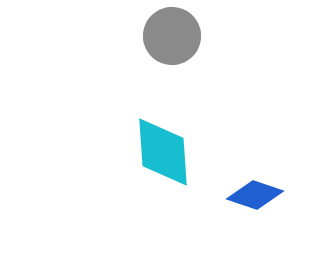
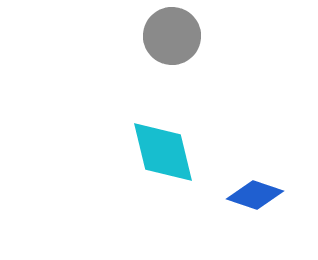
cyan diamond: rotated 10 degrees counterclockwise
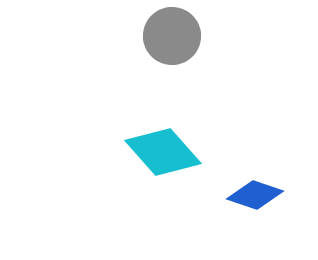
cyan diamond: rotated 28 degrees counterclockwise
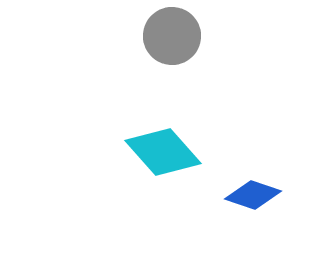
blue diamond: moved 2 px left
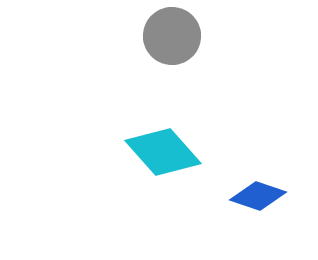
blue diamond: moved 5 px right, 1 px down
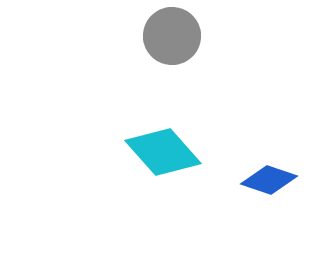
blue diamond: moved 11 px right, 16 px up
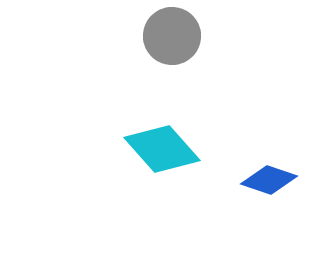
cyan diamond: moved 1 px left, 3 px up
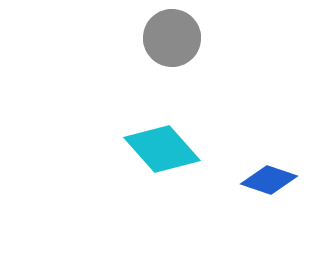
gray circle: moved 2 px down
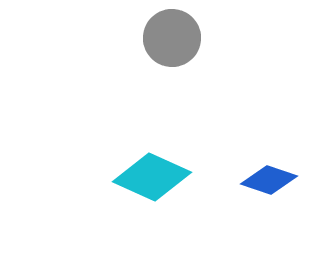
cyan diamond: moved 10 px left, 28 px down; rotated 24 degrees counterclockwise
